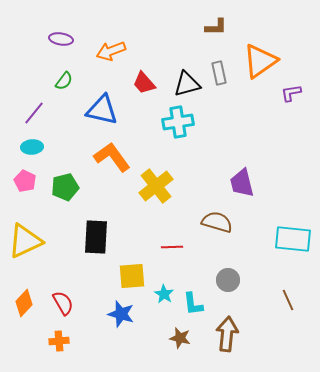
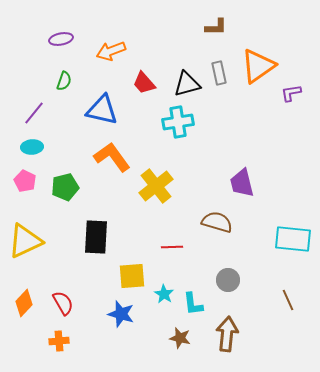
purple ellipse: rotated 20 degrees counterclockwise
orange triangle: moved 2 px left, 5 px down
green semicircle: rotated 18 degrees counterclockwise
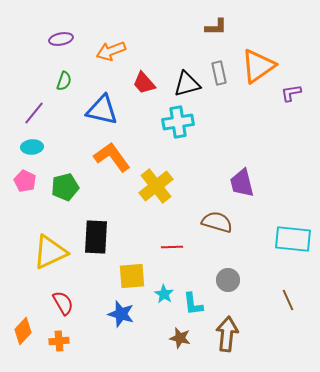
yellow triangle: moved 25 px right, 11 px down
orange diamond: moved 1 px left, 28 px down
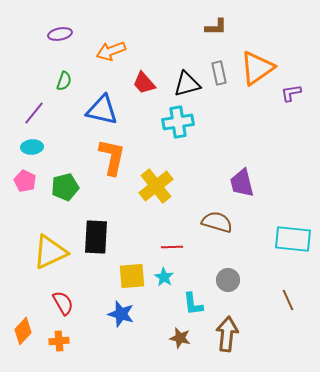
purple ellipse: moved 1 px left, 5 px up
orange triangle: moved 1 px left, 2 px down
orange L-shape: rotated 48 degrees clockwise
cyan star: moved 17 px up
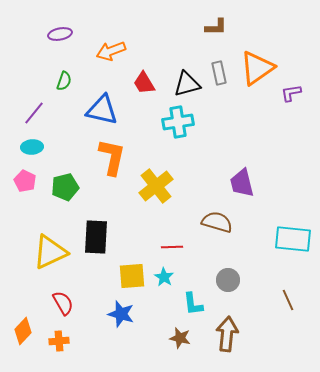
red trapezoid: rotated 10 degrees clockwise
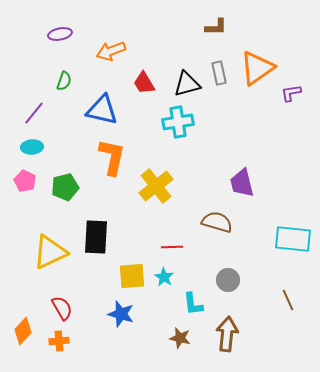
red semicircle: moved 1 px left, 5 px down
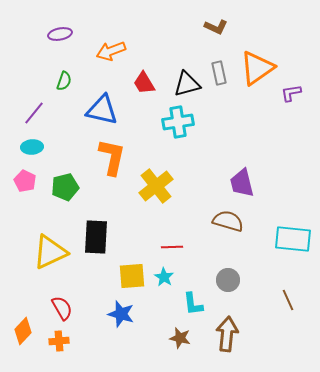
brown L-shape: rotated 25 degrees clockwise
brown semicircle: moved 11 px right, 1 px up
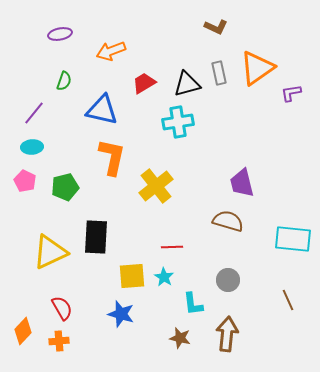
red trapezoid: rotated 90 degrees clockwise
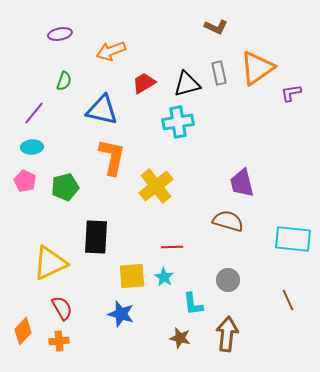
yellow triangle: moved 11 px down
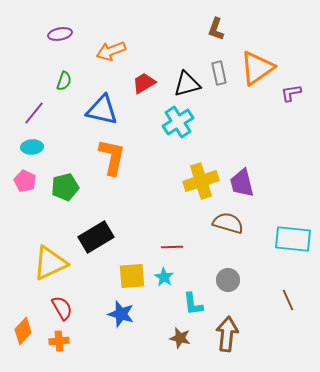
brown L-shape: moved 2 px down; rotated 85 degrees clockwise
cyan cross: rotated 24 degrees counterclockwise
yellow cross: moved 45 px right, 5 px up; rotated 20 degrees clockwise
brown semicircle: moved 2 px down
black rectangle: rotated 56 degrees clockwise
